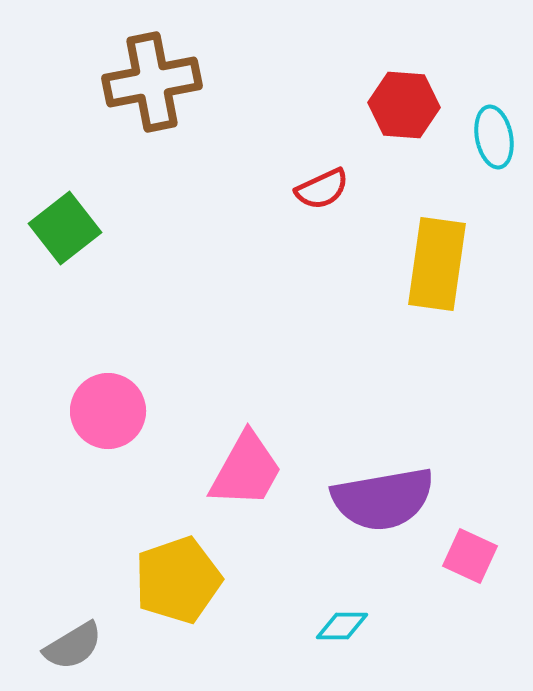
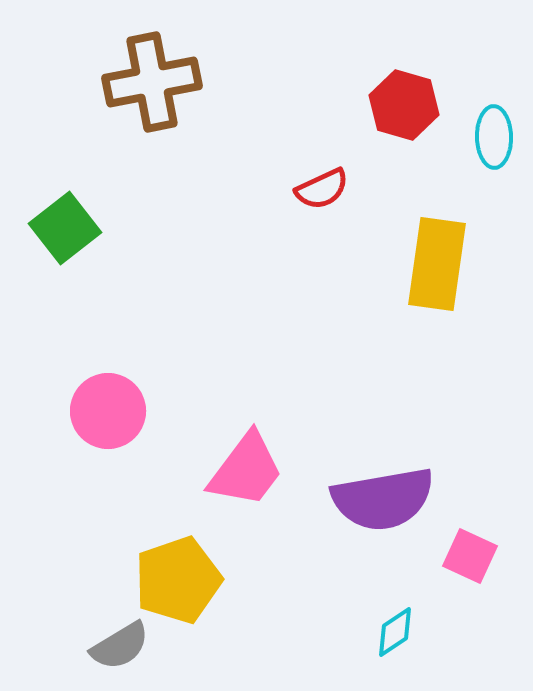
red hexagon: rotated 12 degrees clockwise
cyan ellipse: rotated 10 degrees clockwise
pink trapezoid: rotated 8 degrees clockwise
cyan diamond: moved 53 px right, 6 px down; rotated 34 degrees counterclockwise
gray semicircle: moved 47 px right
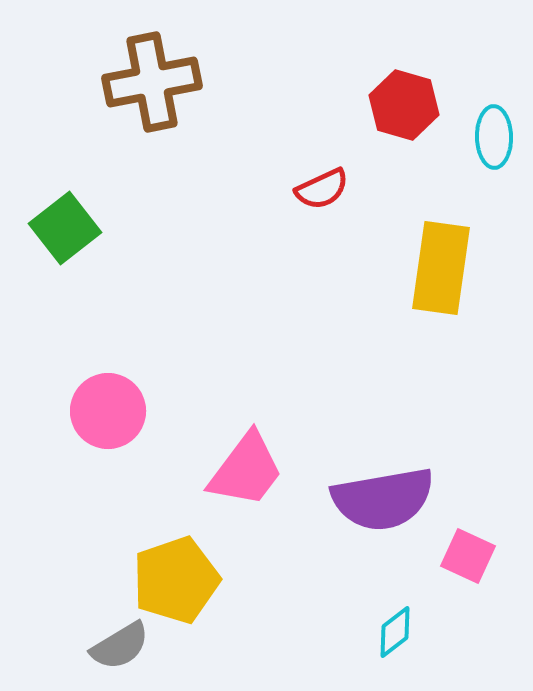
yellow rectangle: moved 4 px right, 4 px down
pink square: moved 2 px left
yellow pentagon: moved 2 px left
cyan diamond: rotated 4 degrees counterclockwise
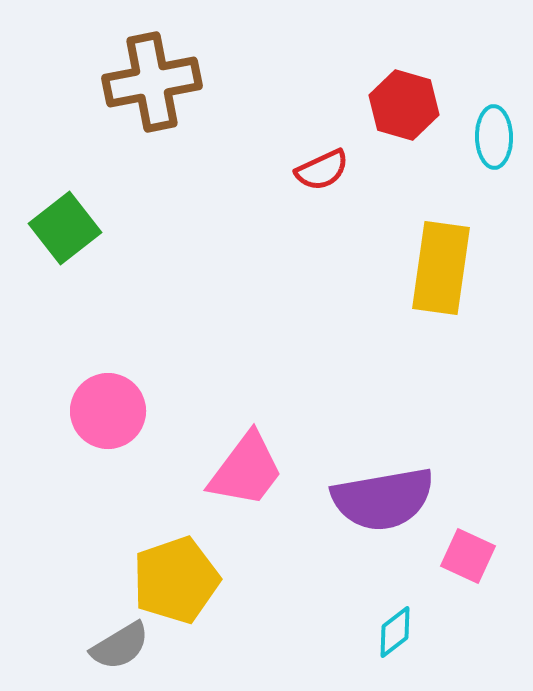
red semicircle: moved 19 px up
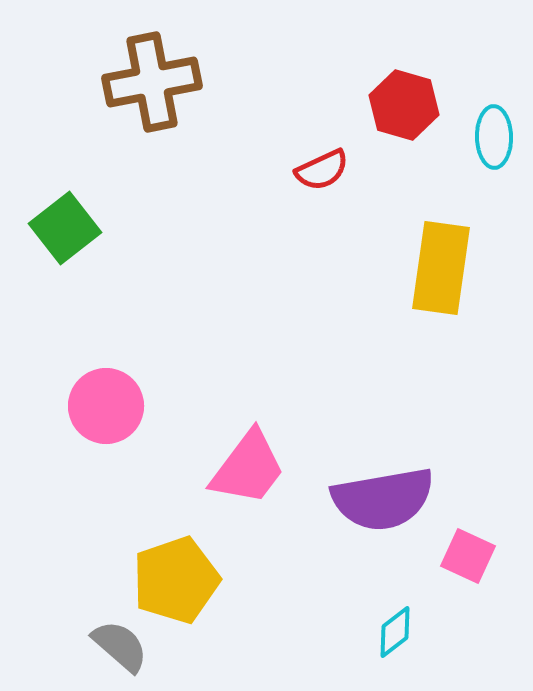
pink circle: moved 2 px left, 5 px up
pink trapezoid: moved 2 px right, 2 px up
gray semicircle: rotated 108 degrees counterclockwise
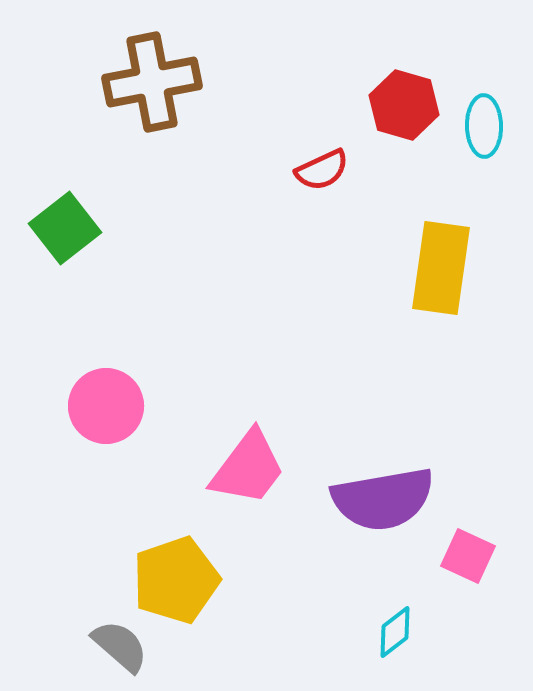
cyan ellipse: moved 10 px left, 11 px up
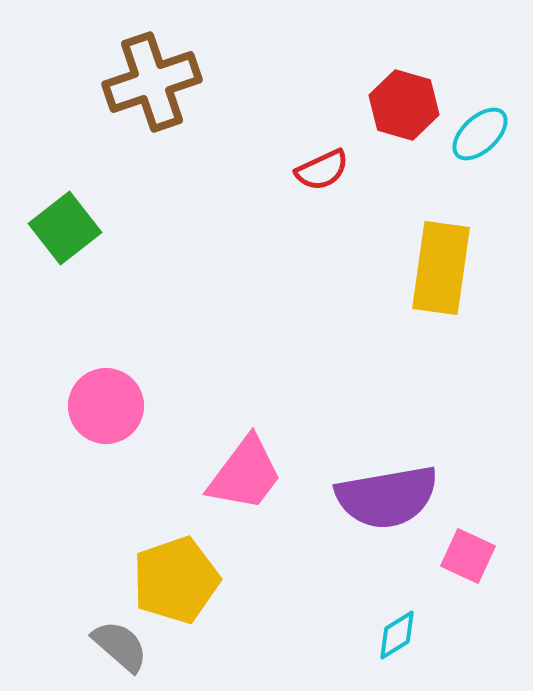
brown cross: rotated 8 degrees counterclockwise
cyan ellipse: moved 4 px left, 8 px down; rotated 48 degrees clockwise
pink trapezoid: moved 3 px left, 6 px down
purple semicircle: moved 4 px right, 2 px up
cyan diamond: moved 2 px right, 3 px down; rotated 6 degrees clockwise
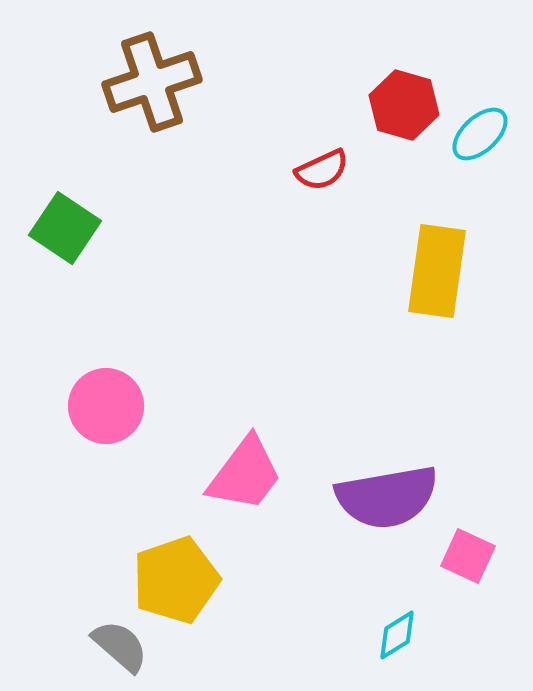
green square: rotated 18 degrees counterclockwise
yellow rectangle: moved 4 px left, 3 px down
